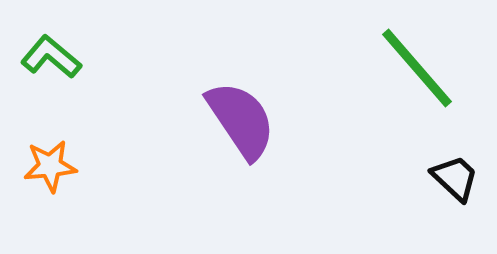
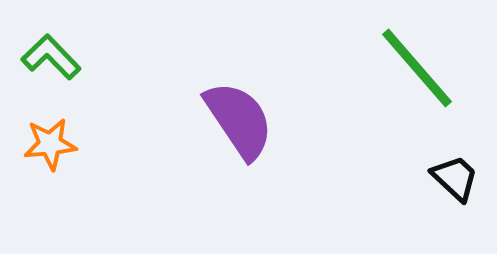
green L-shape: rotated 6 degrees clockwise
purple semicircle: moved 2 px left
orange star: moved 22 px up
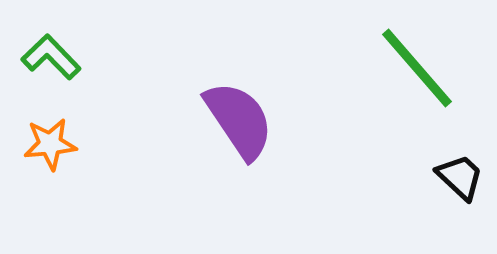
black trapezoid: moved 5 px right, 1 px up
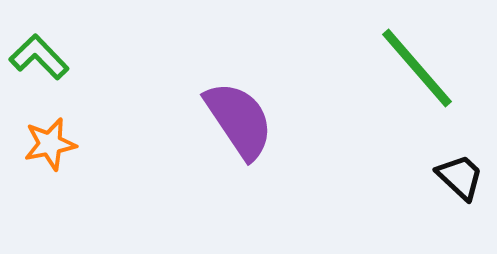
green L-shape: moved 12 px left
orange star: rotated 6 degrees counterclockwise
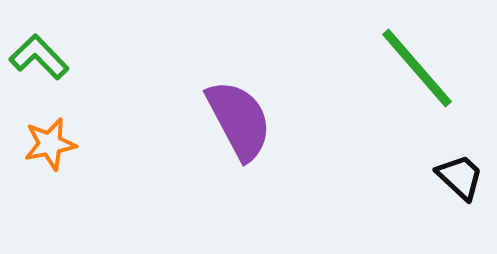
purple semicircle: rotated 6 degrees clockwise
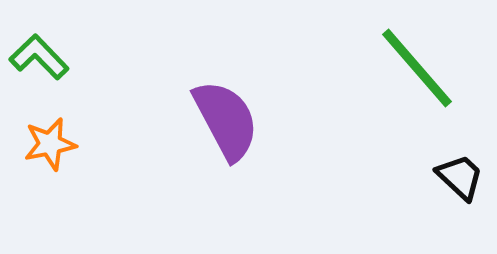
purple semicircle: moved 13 px left
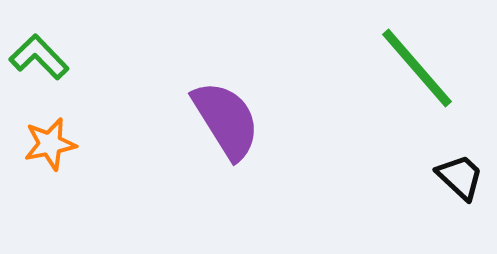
purple semicircle: rotated 4 degrees counterclockwise
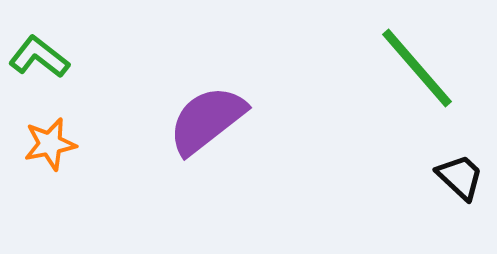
green L-shape: rotated 8 degrees counterclockwise
purple semicircle: moved 19 px left; rotated 96 degrees counterclockwise
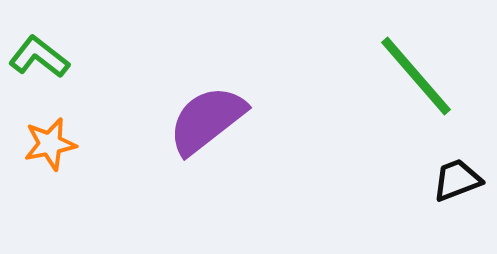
green line: moved 1 px left, 8 px down
black trapezoid: moved 3 px left, 3 px down; rotated 64 degrees counterclockwise
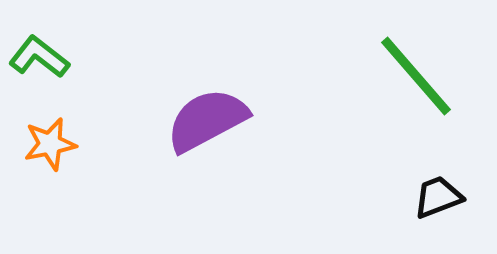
purple semicircle: rotated 10 degrees clockwise
black trapezoid: moved 19 px left, 17 px down
